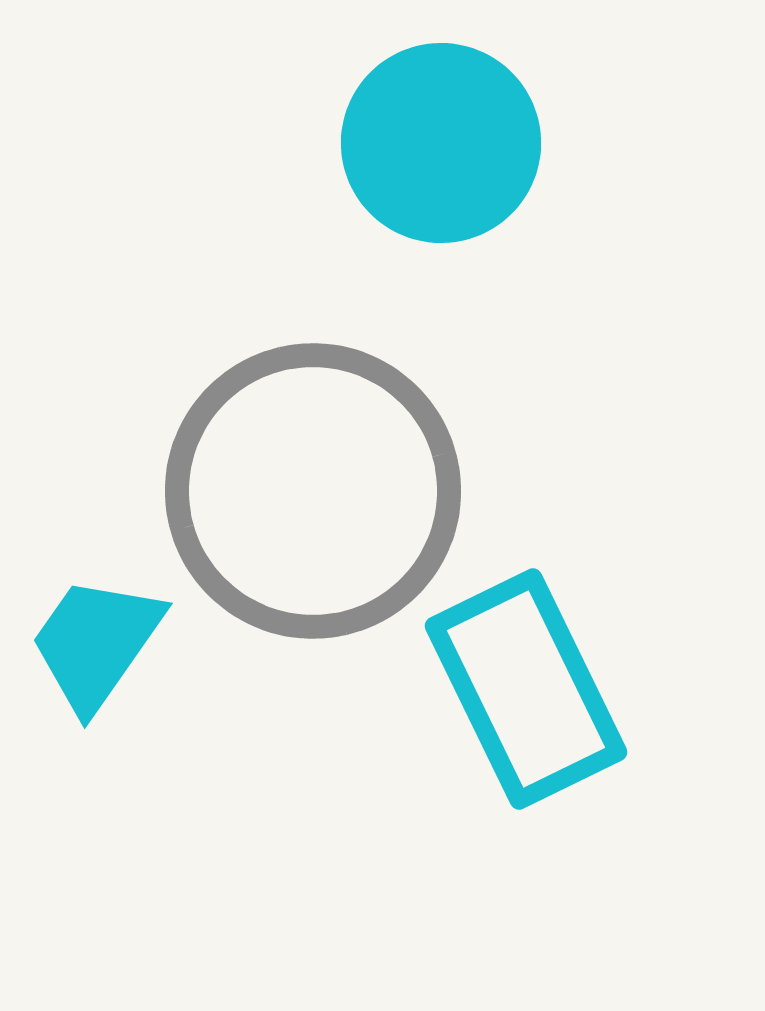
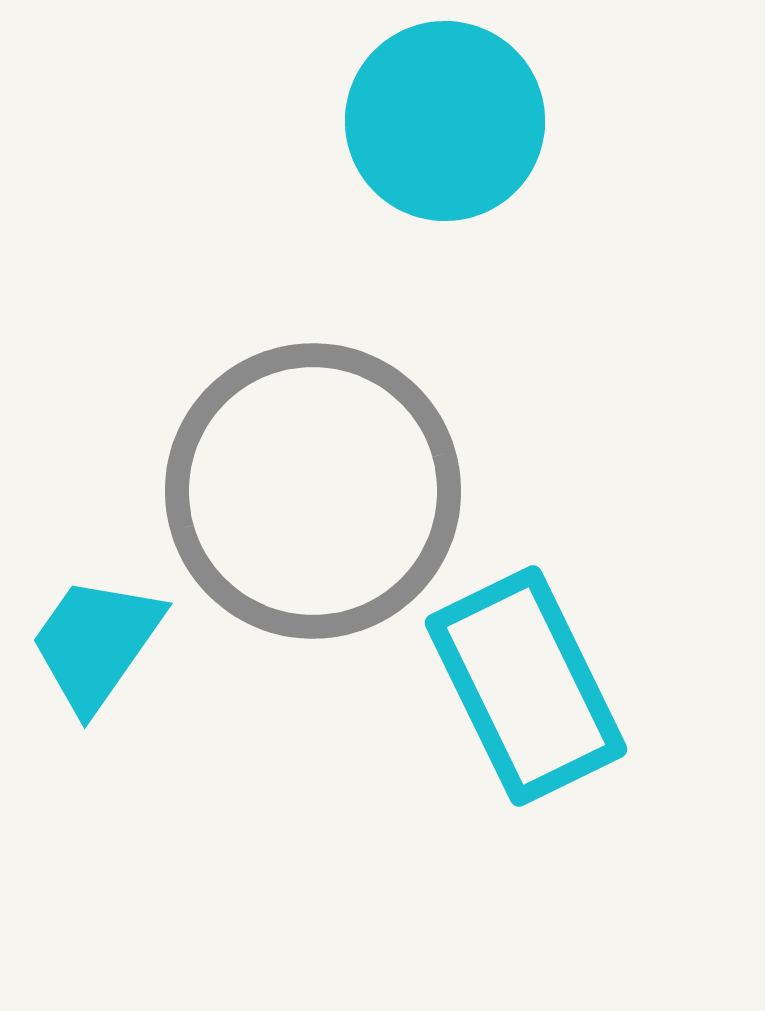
cyan circle: moved 4 px right, 22 px up
cyan rectangle: moved 3 px up
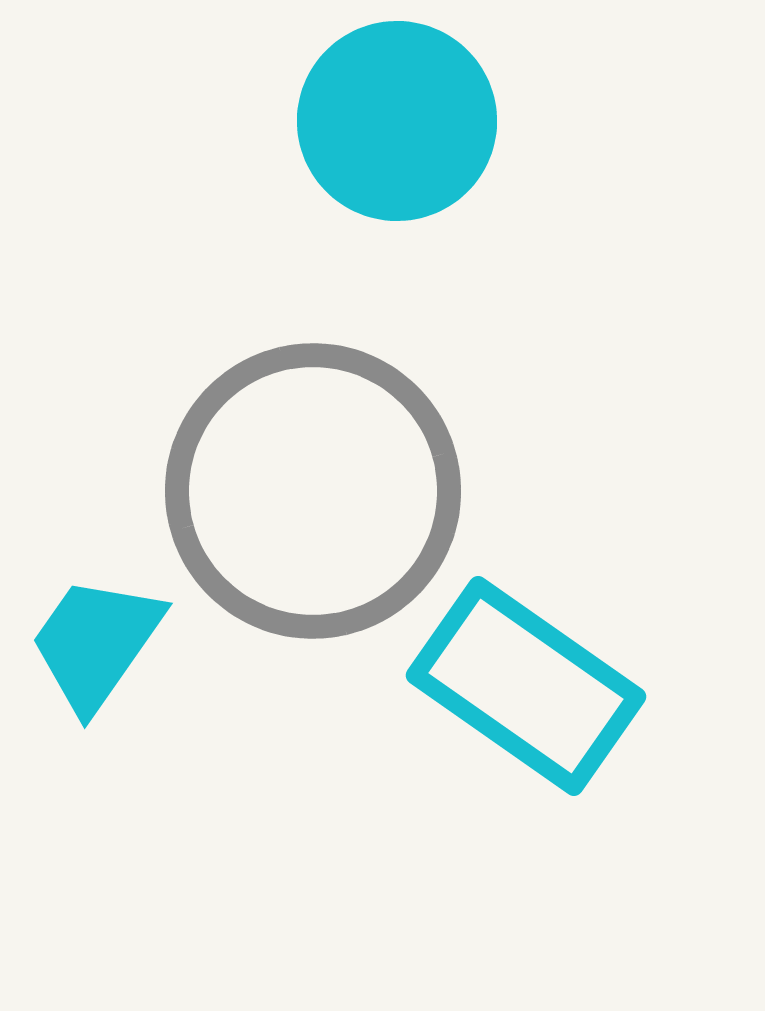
cyan circle: moved 48 px left
cyan rectangle: rotated 29 degrees counterclockwise
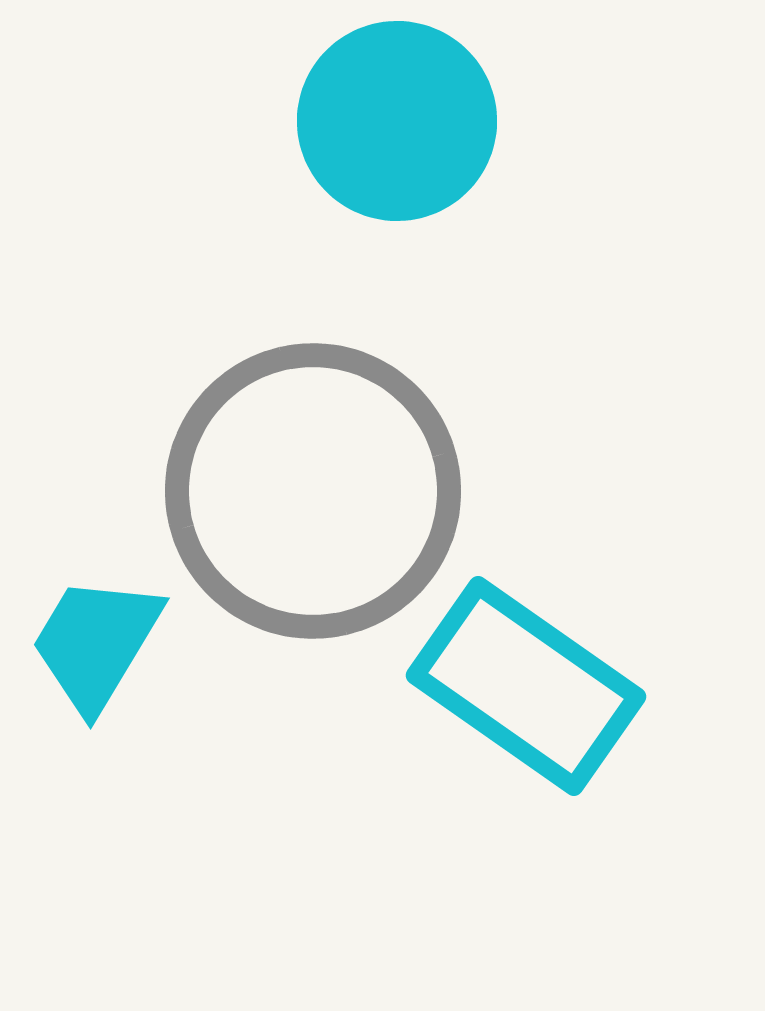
cyan trapezoid: rotated 4 degrees counterclockwise
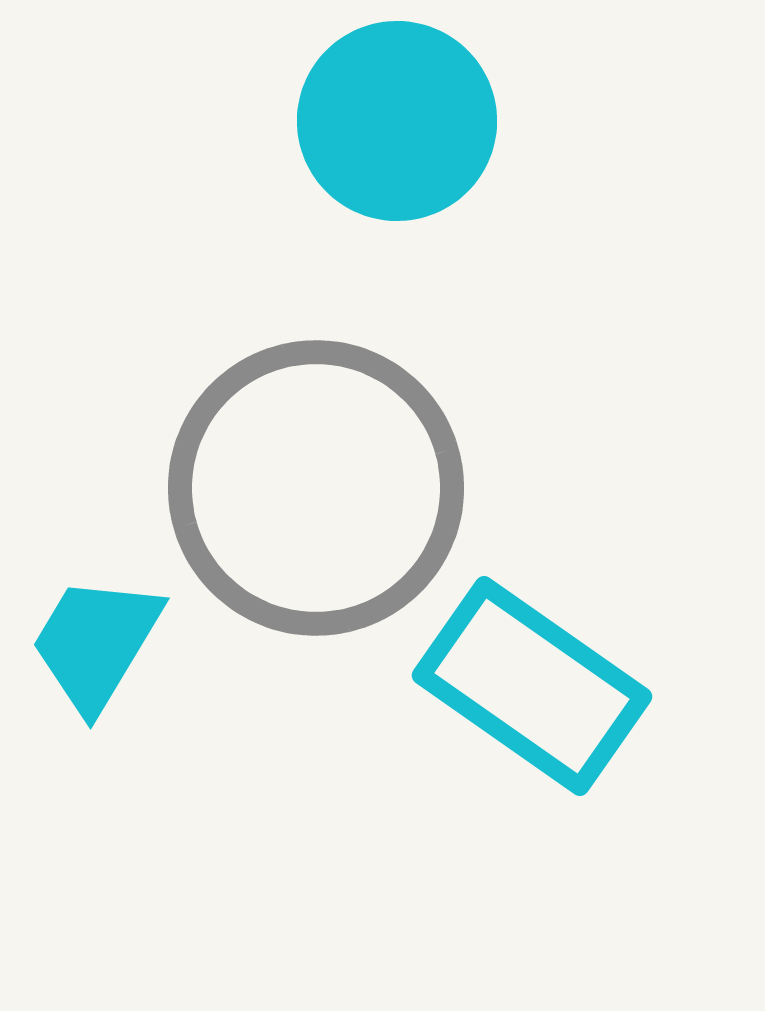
gray circle: moved 3 px right, 3 px up
cyan rectangle: moved 6 px right
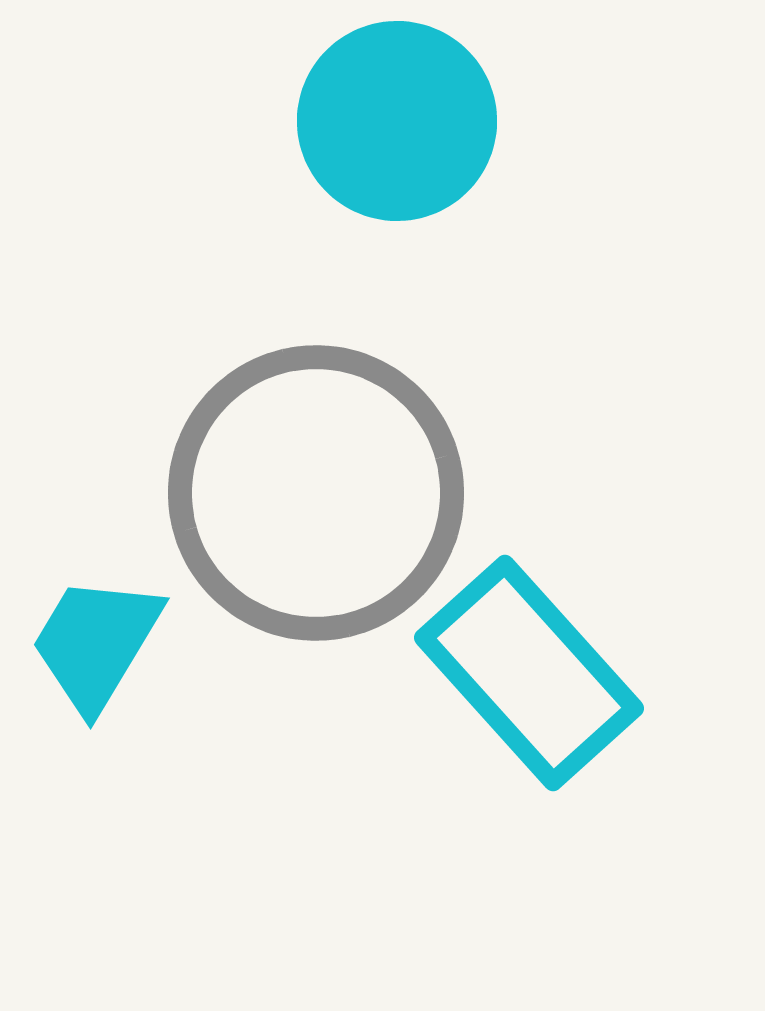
gray circle: moved 5 px down
cyan rectangle: moved 3 px left, 13 px up; rotated 13 degrees clockwise
